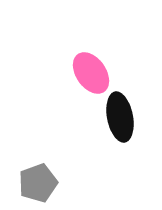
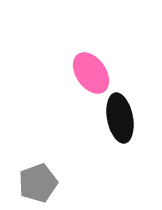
black ellipse: moved 1 px down
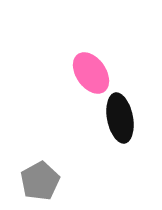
gray pentagon: moved 2 px right, 2 px up; rotated 9 degrees counterclockwise
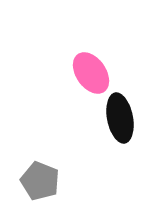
gray pentagon: rotated 21 degrees counterclockwise
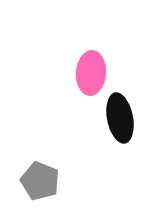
pink ellipse: rotated 39 degrees clockwise
